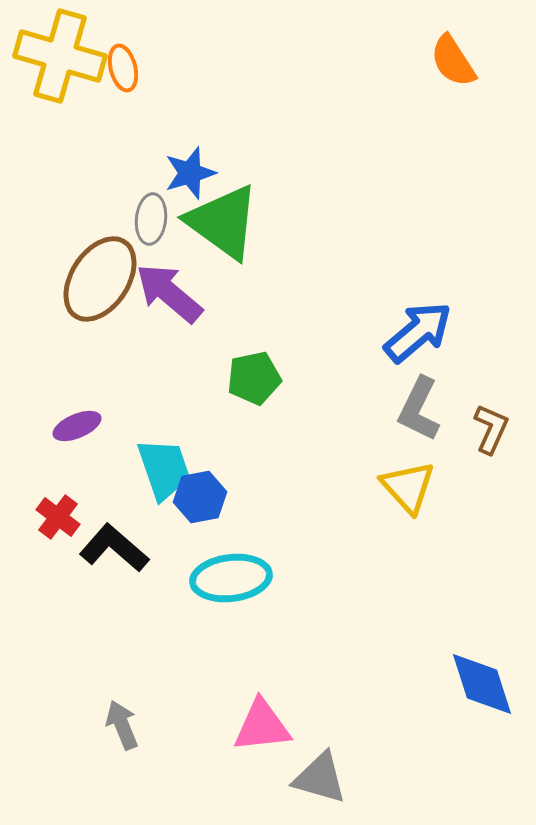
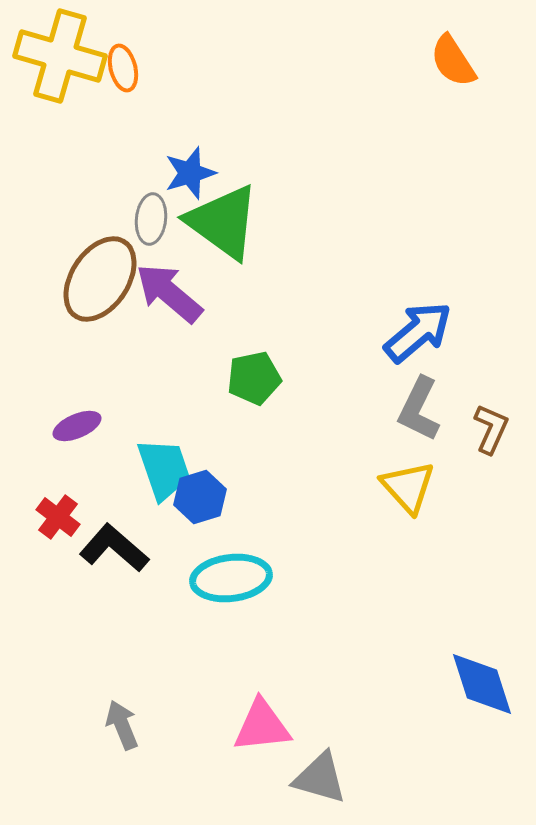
blue hexagon: rotated 6 degrees counterclockwise
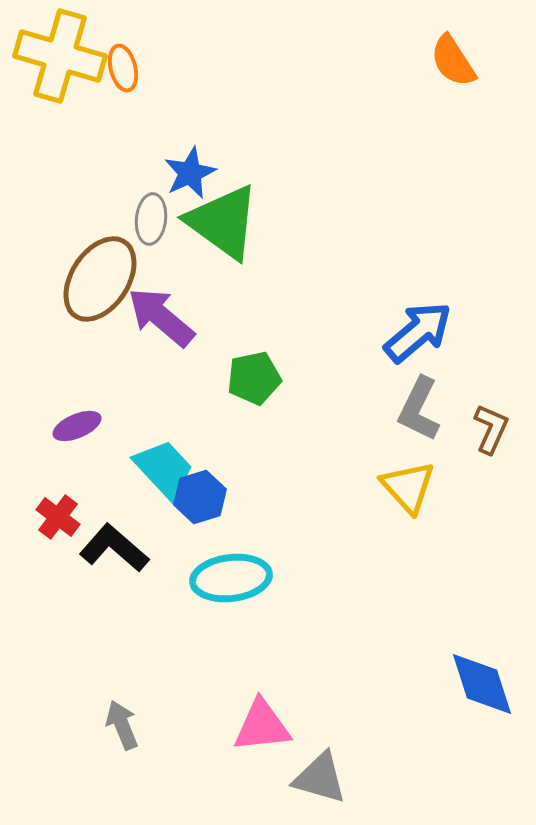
blue star: rotated 8 degrees counterclockwise
purple arrow: moved 8 px left, 24 px down
cyan trapezoid: rotated 24 degrees counterclockwise
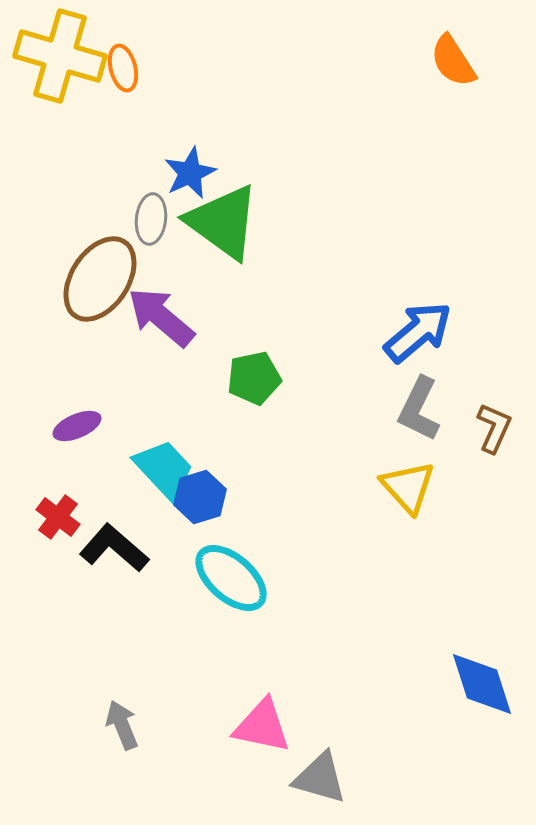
brown L-shape: moved 3 px right, 1 px up
cyan ellipse: rotated 48 degrees clockwise
pink triangle: rotated 18 degrees clockwise
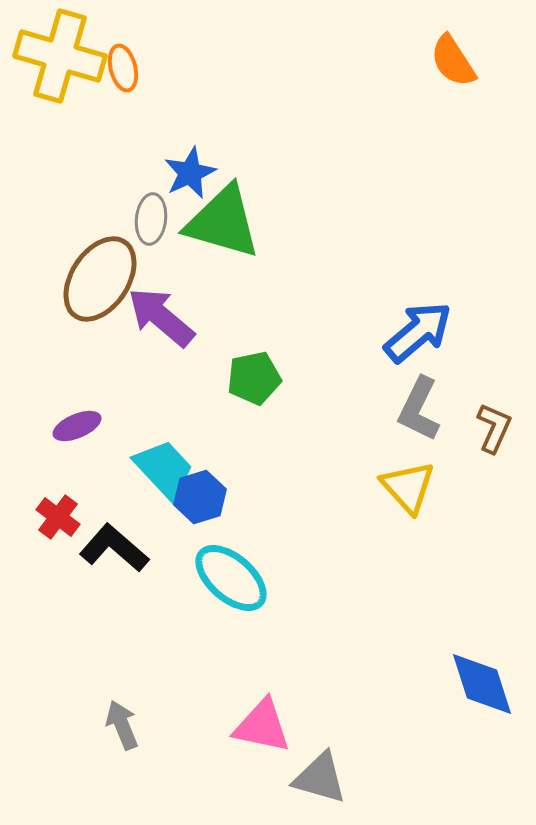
green triangle: rotated 20 degrees counterclockwise
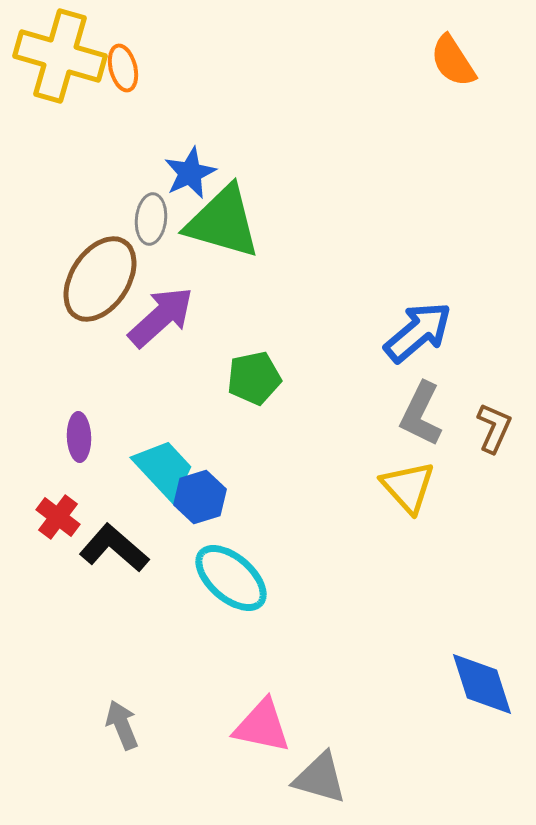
purple arrow: rotated 98 degrees clockwise
gray L-shape: moved 2 px right, 5 px down
purple ellipse: moved 2 px right, 11 px down; rotated 69 degrees counterclockwise
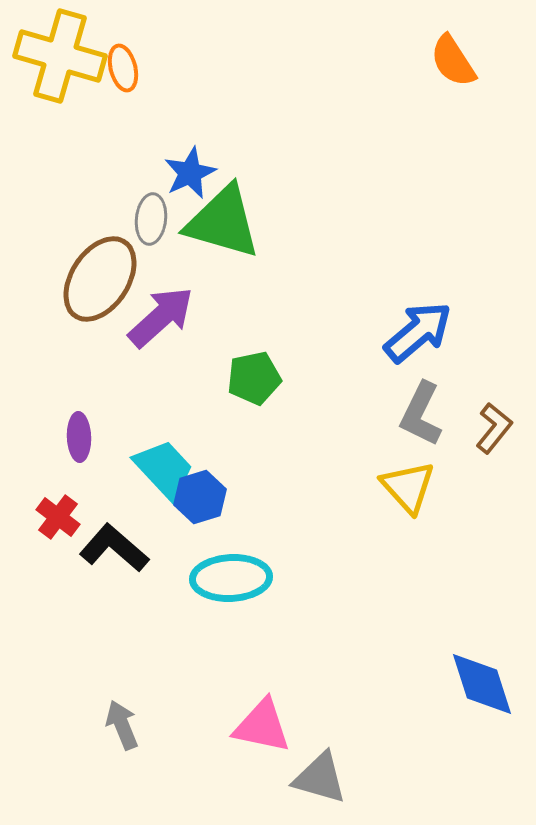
brown L-shape: rotated 15 degrees clockwise
cyan ellipse: rotated 44 degrees counterclockwise
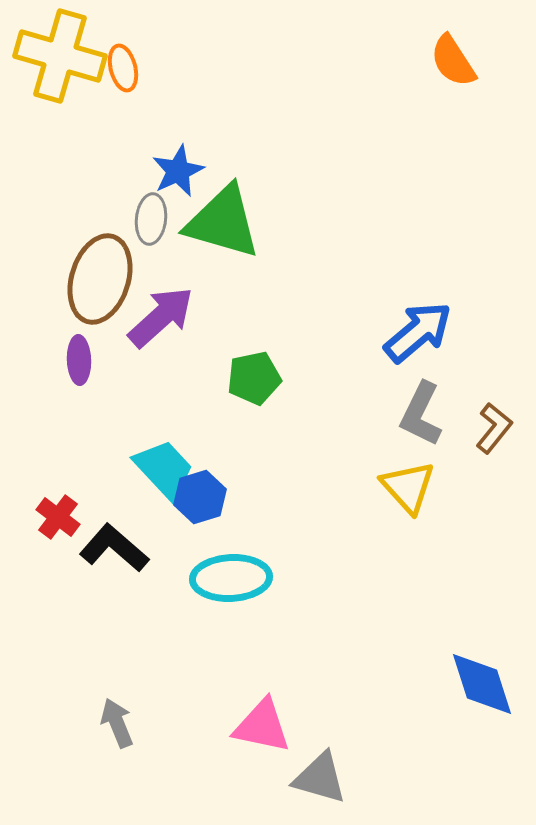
blue star: moved 12 px left, 2 px up
brown ellipse: rotated 16 degrees counterclockwise
purple ellipse: moved 77 px up
gray arrow: moved 5 px left, 2 px up
